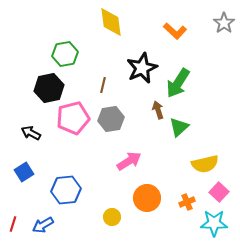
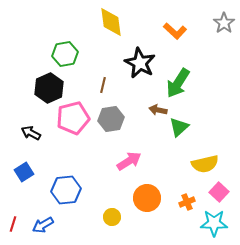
black star: moved 2 px left, 5 px up; rotated 20 degrees counterclockwise
black hexagon: rotated 12 degrees counterclockwise
brown arrow: rotated 60 degrees counterclockwise
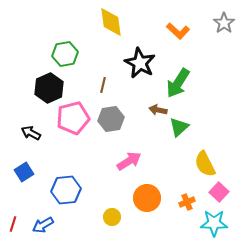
orange L-shape: moved 3 px right
yellow semicircle: rotated 76 degrees clockwise
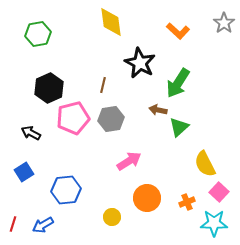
green hexagon: moved 27 px left, 20 px up
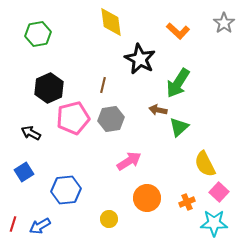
black star: moved 4 px up
yellow circle: moved 3 px left, 2 px down
blue arrow: moved 3 px left, 1 px down
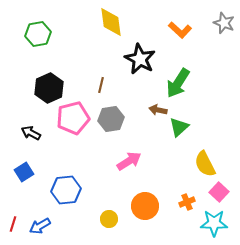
gray star: rotated 15 degrees counterclockwise
orange L-shape: moved 2 px right, 1 px up
brown line: moved 2 px left
orange circle: moved 2 px left, 8 px down
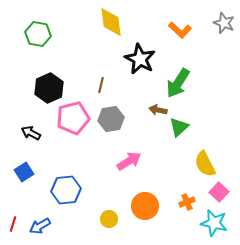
green hexagon: rotated 20 degrees clockwise
cyan star: rotated 12 degrees clockwise
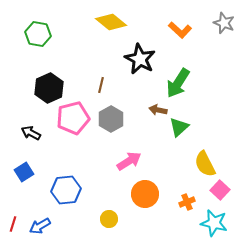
yellow diamond: rotated 44 degrees counterclockwise
gray hexagon: rotated 20 degrees counterclockwise
pink square: moved 1 px right, 2 px up
orange circle: moved 12 px up
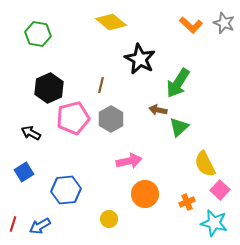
orange L-shape: moved 11 px right, 5 px up
pink arrow: rotated 20 degrees clockwise
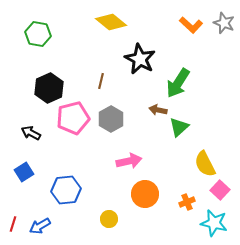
brown line: moved 4 px up
